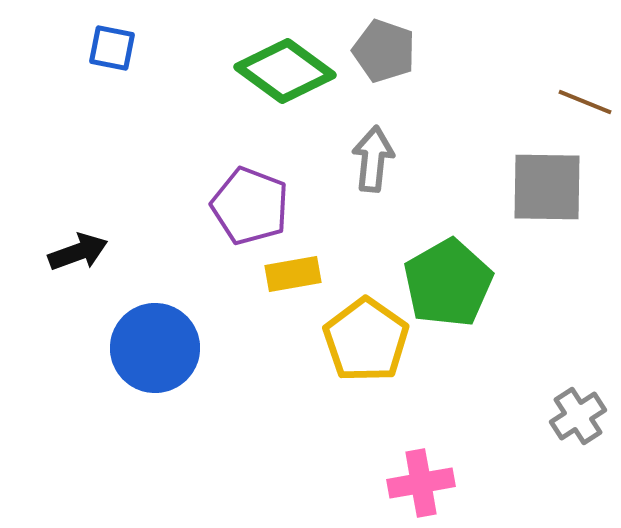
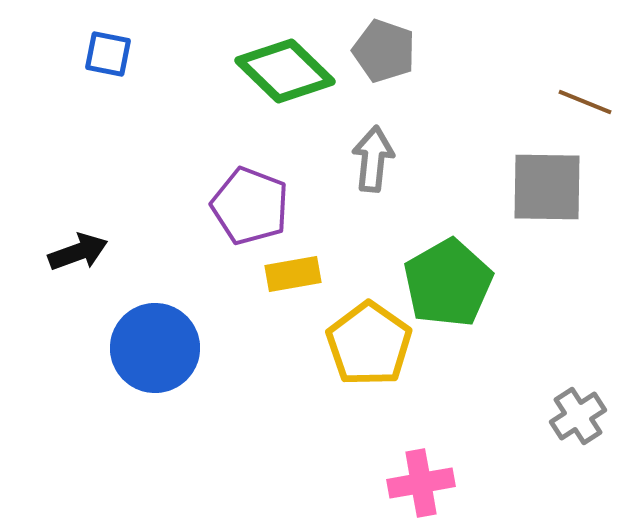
blue square: moved 4 px left, 6 px down
green diamond: rotated 8 degrees clockwise
yellow pentagon: moved 3 px right, 4 px down
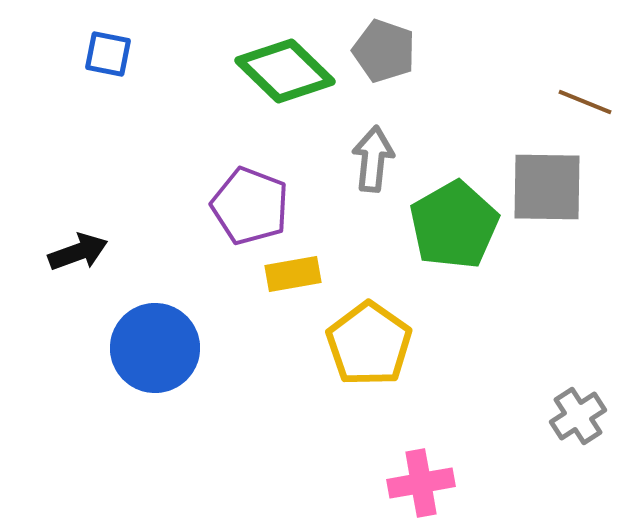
green pentagon: moved 6 px right, 58 px up
